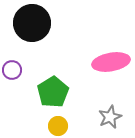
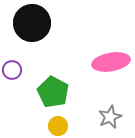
green pentagon: rotated 12 degrees counterclockwise
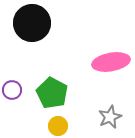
purple circle: moved 20 px down
green pentagon: moved 1 px left, 1 px down
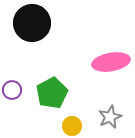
green pentagon: rotated 16 degrees clockwise
yellow circle: moved 14 px right
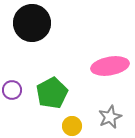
pink ellipse: moved 1 px left, 4 px down
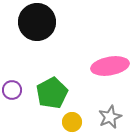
black circle: moved 5 px right, 1 px up
yellow circle: moved 4 px up
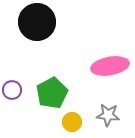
gray star: moved 2 px left, 2 px up; rotated 30 degrees clockwise
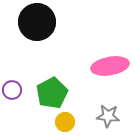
gray star: moved 1 px down
yellow circle: moved 7 px left
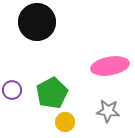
gray star: moved 5 px up
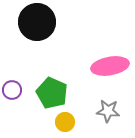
green pentagon: rotated 20 degrees counterclockwise
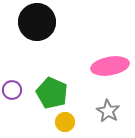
gray star: rotated 25 degrees clockwise
